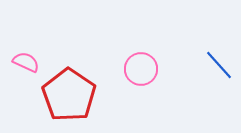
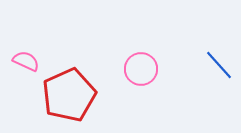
pink semicircle: moved 1 px up
red pentagon: rotated 14 degrees clockwise
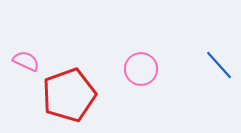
red pentagon: rotated 4 degrees clockwise
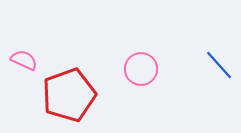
pink semicircle: moved 2 px left, 1 px up
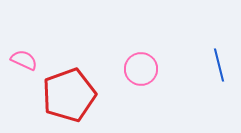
blue line: rotated 28 degrees clockwise
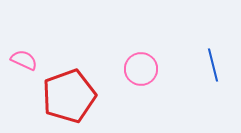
blue line: moved 6 px left
red pentagon: moved 1 px down
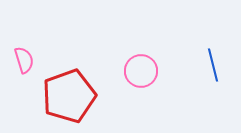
pink semicircle: rotated 48 degrees clockwise
pink circle: moved 2 px down
